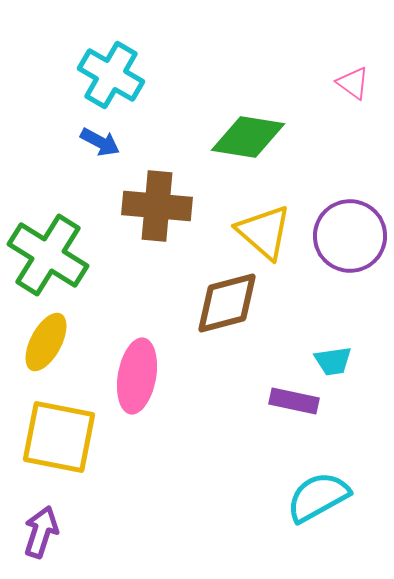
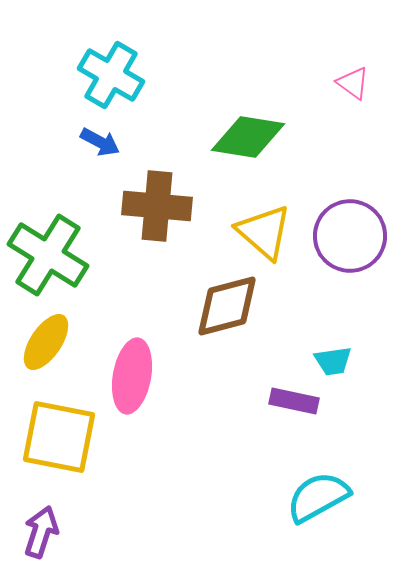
brown diamond: moved 3 px down
yellow ellipse: rotated 6 degrees clockwise
pink ellipse: moved 5 px left
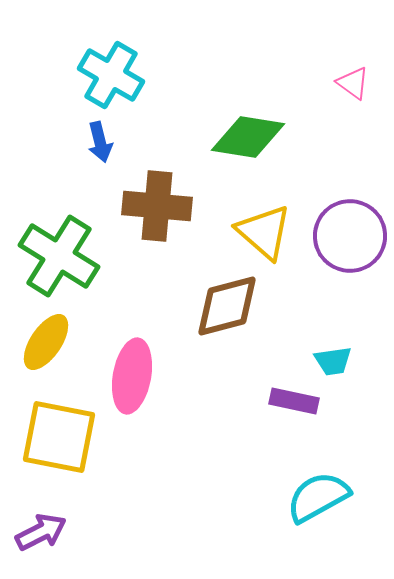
blue arrow: rotated 48 degrees clockwise
green cross: moved 11 px right, 1 px down
purple arrow: rotated 45 degrees clockwise
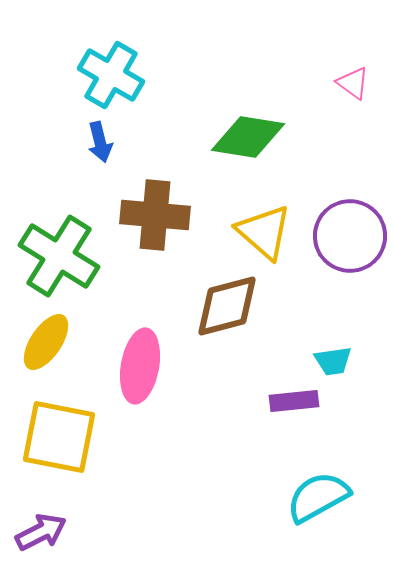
brown cross: moved 2 px left, 9 px down
pink ellipse: moved 8 px right, 10 px up
purple rectangle: rotated 18 degrees counterclockwise
